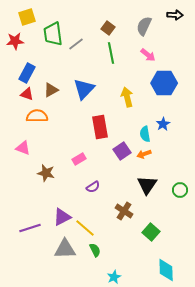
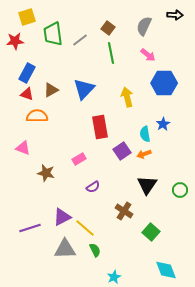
gray line: moved 4 px right, 4 px up
cyan diamond: rotated 20 degrees counterclockwise
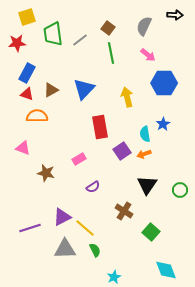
red star: moved 2 px right, 2 px down
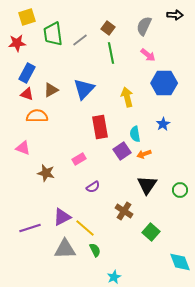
cyan semicircle: moved 10 px left
cyan diamond: moved 14 px right, 8 px up
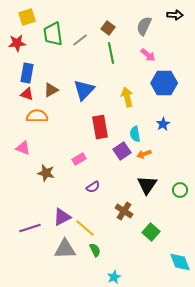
blue rectangle: rotated 18 degrees counterclockwise
blue triangle: moved 1 px down
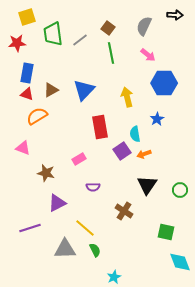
orange semicircle: rotated 30 degrees counterclockwise
blue star: moved 6 px left, 5 px up
purple semicircle: rotated 32 degrees clockwise
purple triangle: moved 5 px left, 14 px up
green square: moved 15 px right; rotated 30 degrees counterclockwise
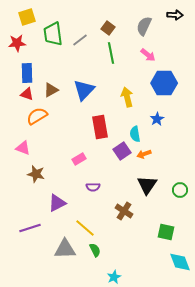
blue rectangle: rotated 12 degrees counterclockwise
brown star: moved 10 px left, 1 px down
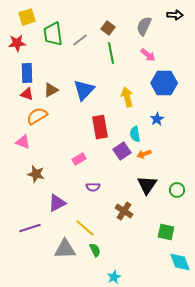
pink triangle: moved 6 px up
green circle: moved 3 px left
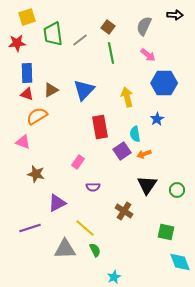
brown square: moved 1 px up
pink rectangle: moved 1 px left, 3 px down; rotated 24 degrees counterclockwise
